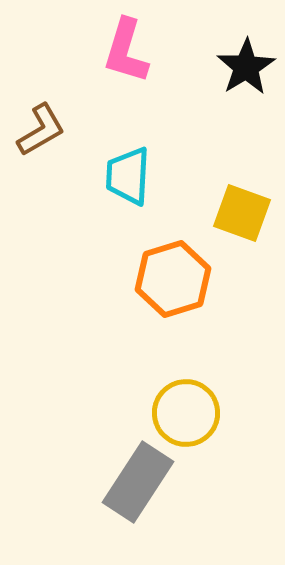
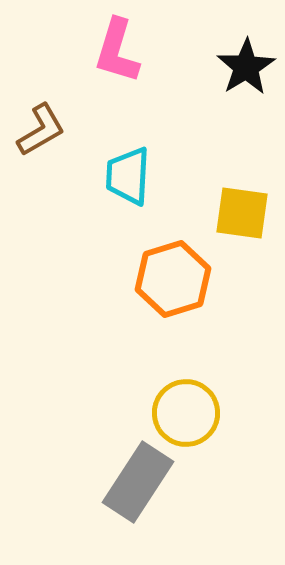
pink L-shape: moved 9 px left
yellow square: rotated 12 degrees counterclockwise
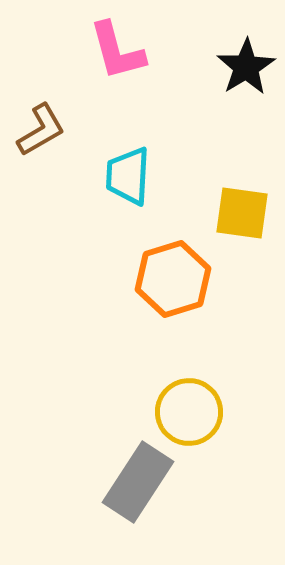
pink L-shape: rotated 32 degrees counterclockwise
yellow circle: moved 3 px right, 1 px up
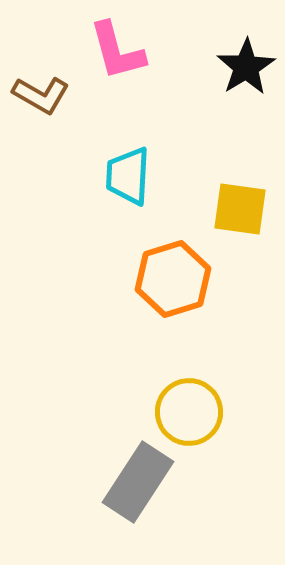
brown L-shape: moved 35 px up; rotated 60 degrees clockwise
yellow square: moved 2 px left, 4 px up
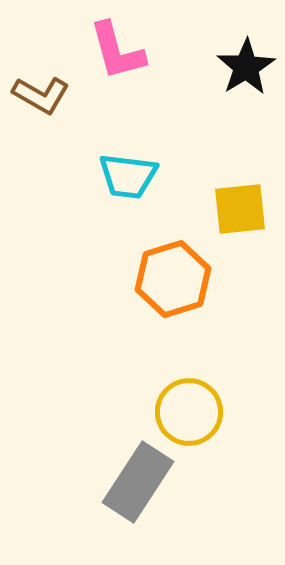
cyan trapezoid: rotated 86 degrees counterclockwise
yellow square: rotated 14 degrees counterclockwise
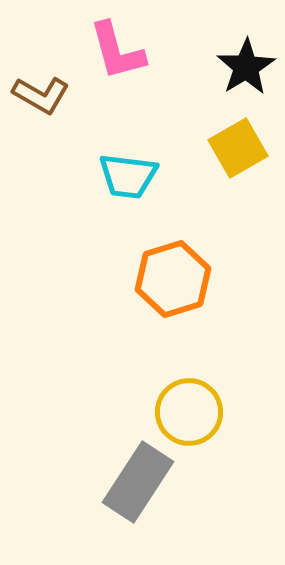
yellow square: moved 2 px left, 61 px up; rotated 24 degrees counterclockwise
